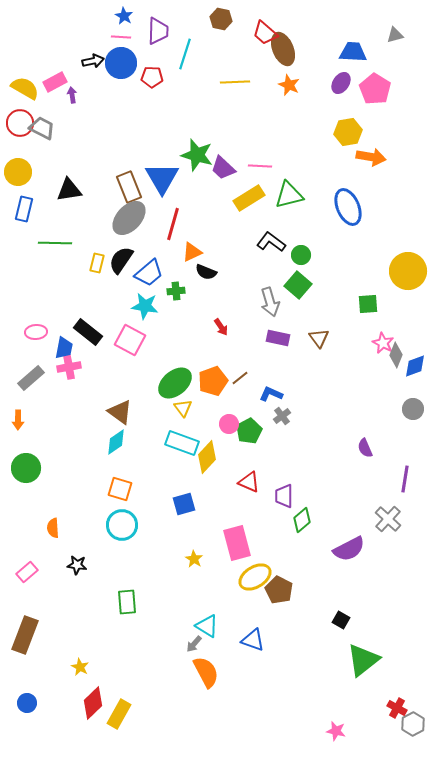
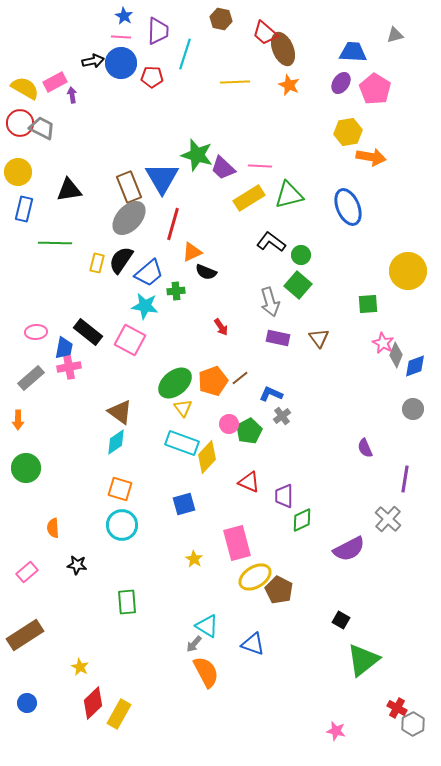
green diamond at (302, 520): rotated 15 degrees clockwise
brown rectangle at (25, 635): rotated 36 degrees clockwise
blue triangle at (253, 640): moved 4 px down
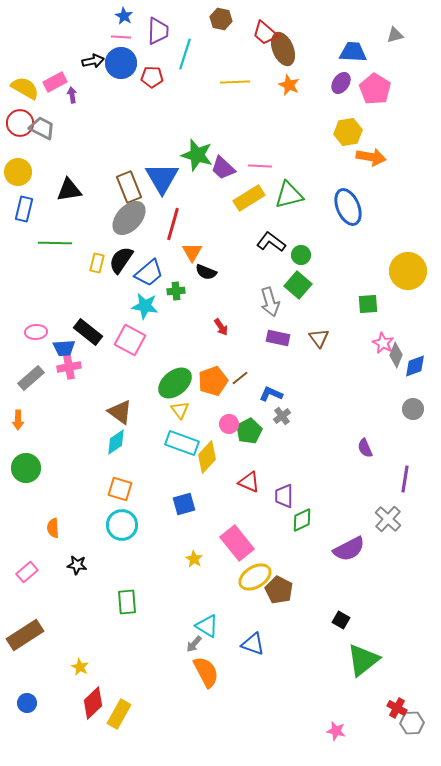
orange triangle at (192, 252): rotated 35 degrees counterclockwise
blue trapezoid at (64, 348): rotated 75 degrees clockwise
yellow triangle at (183, 408): moved 3 px left, 2 px down
pink rectangle at (237, 543): rotated 24 degrees counterclockwise
gray hexagon at (413, 724): moved 1 px left, 1 px up; rotated 25 degrees clockwise
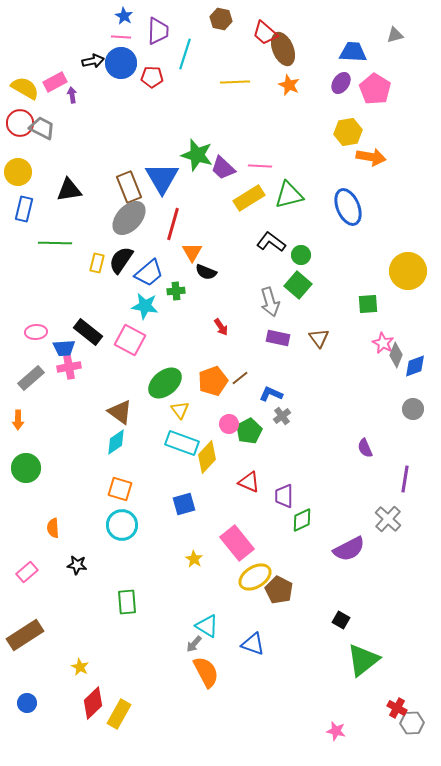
green ellipse at (175, 383): moved 10 px left
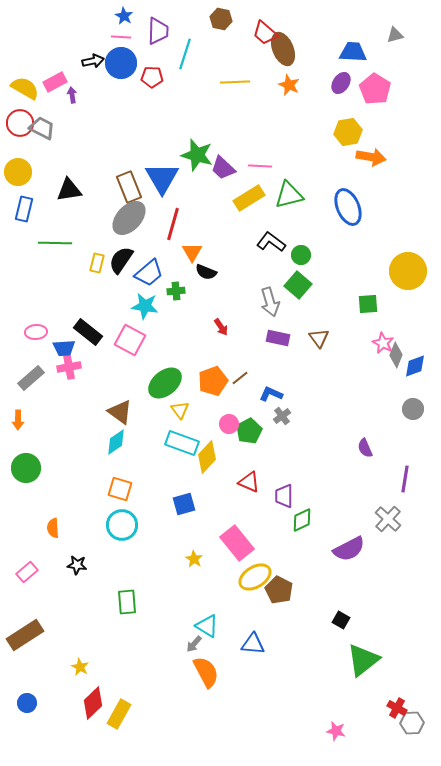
blue triangle at (253, 644): rotated 15 degrees counterclockwise
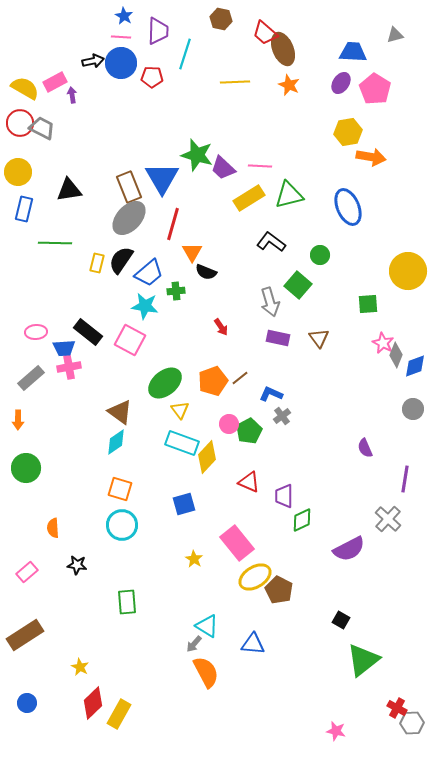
green circle at (301, 255): moved 19 px right
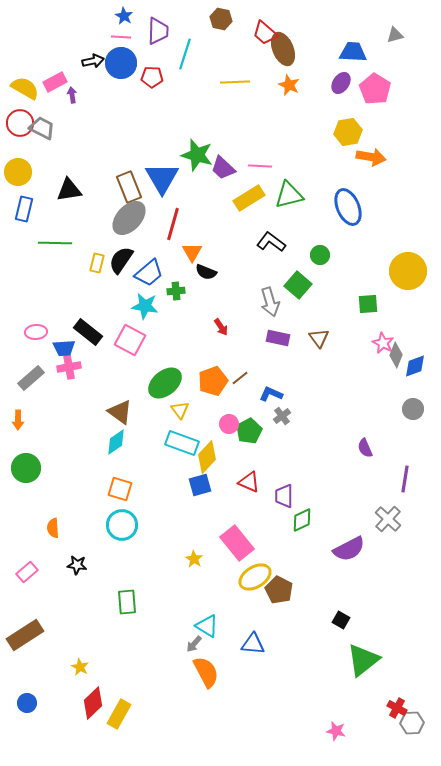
blue square at (184, 504): moved 16 px right, 19 px up
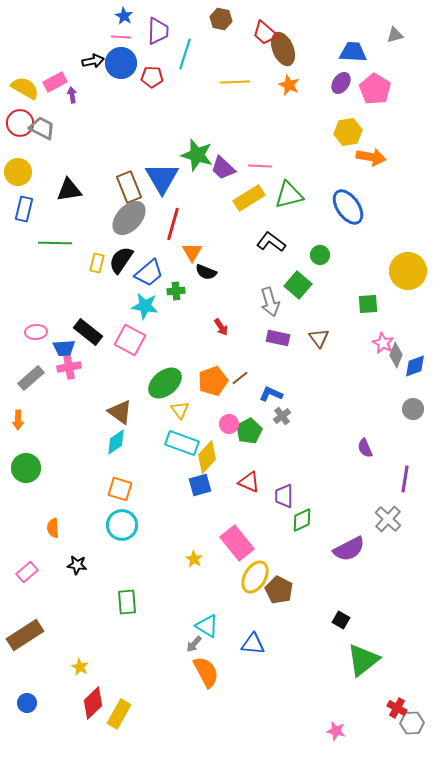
blue ellipse at (348, 207): rotated 12 degrees counterclockwise
yellow ellipse at (255, 577): rotated 28 degrees counterclockwise
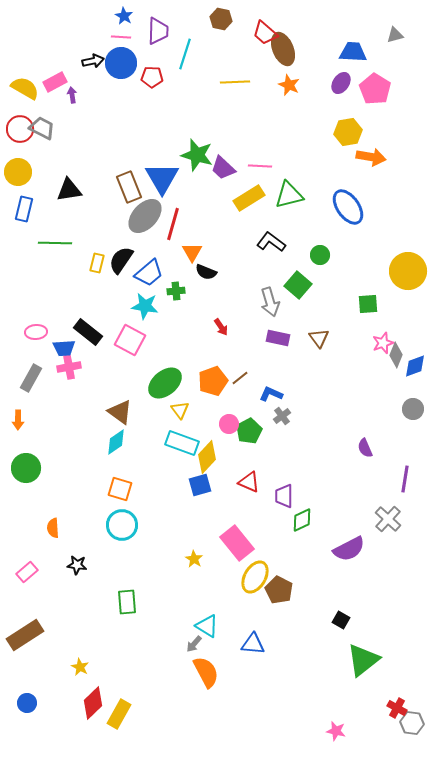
red circle at (20, 123): moved 6 px down
gray ellipse at (129, 218): moved 16 px right, 2 px up
pink star at (383, 343): rotated 25 degrees clockwise
gray rectangle at (31, 378): rotated 20 degrees counterclockwise
gray hexagon at (412, 723): rotated 10 degrees clockwise
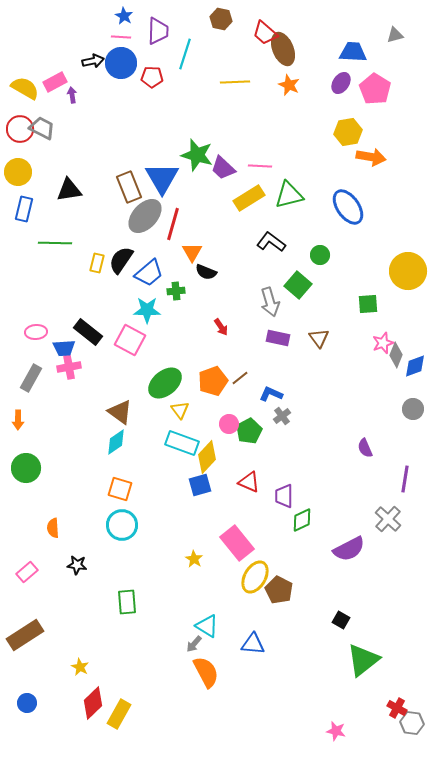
cyan star at (145, 306): moved 2 px right, 4 px down; rotated 8 degrees counterclockwise
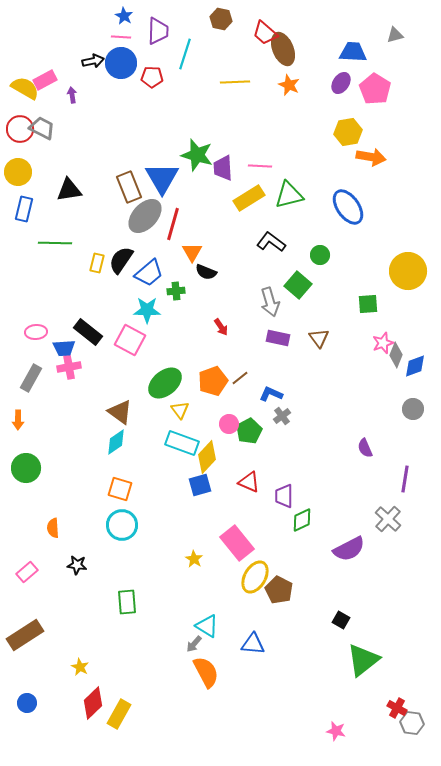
pink rectangle at (55, 82): moved 10 px left, 2 px up
purple trapezoid at (223, 168): rotated 44 degrees clockwise
